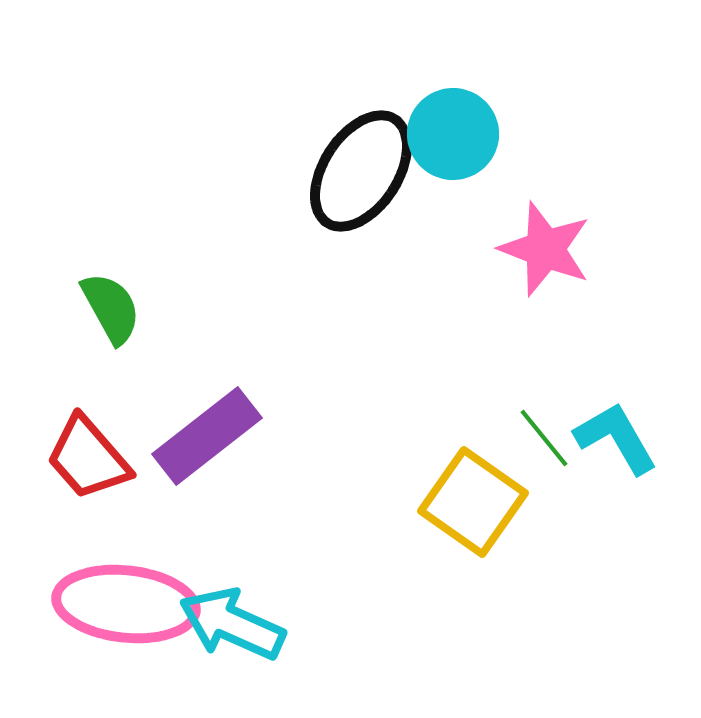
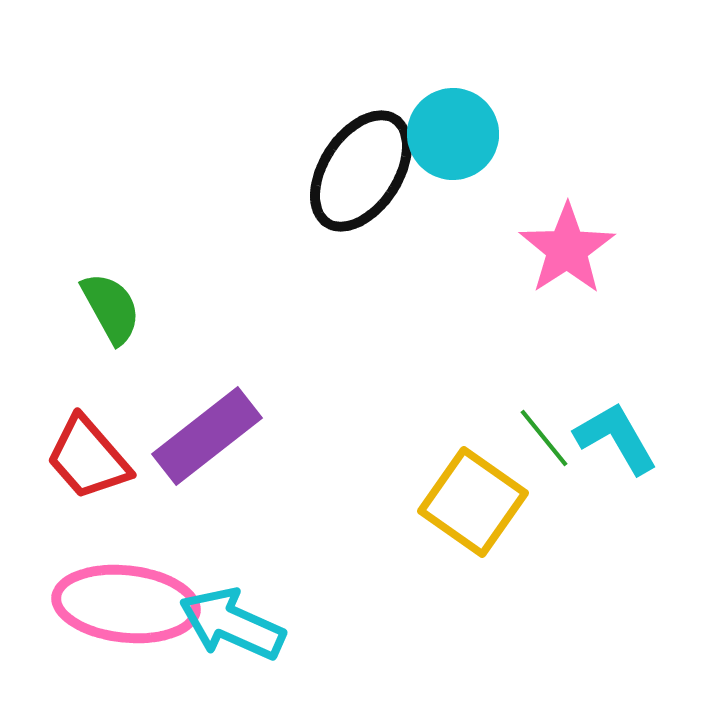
pink star: moved 22 px right; rotated 18 degrees clockwise
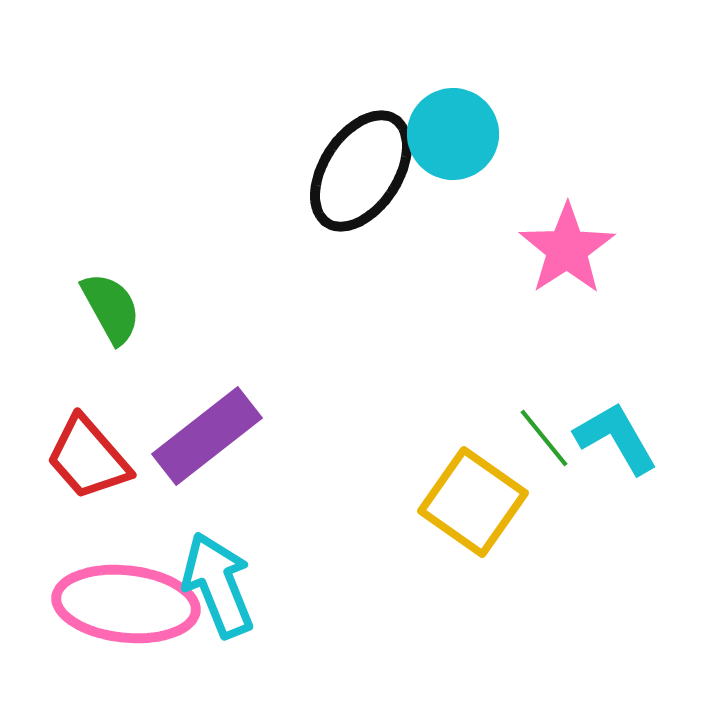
cyan arrow: moved 14 px left, 39 px up; rotated 44 degrees clockwise
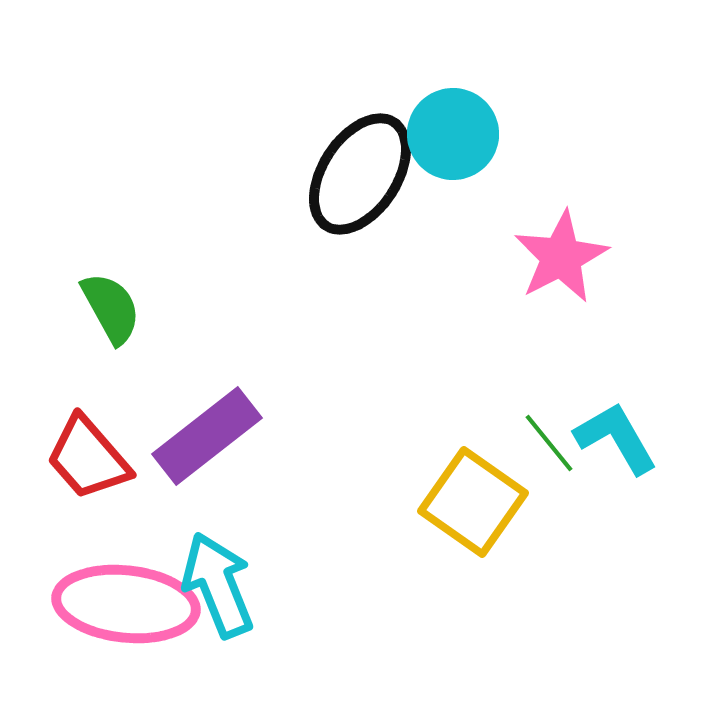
black ellipse: moved 1 px left, 3 px down
pink star: moved 6 px left, 8 px down; rotated 6 degrees clockwise
green line: moved 5 px right, 5 px down
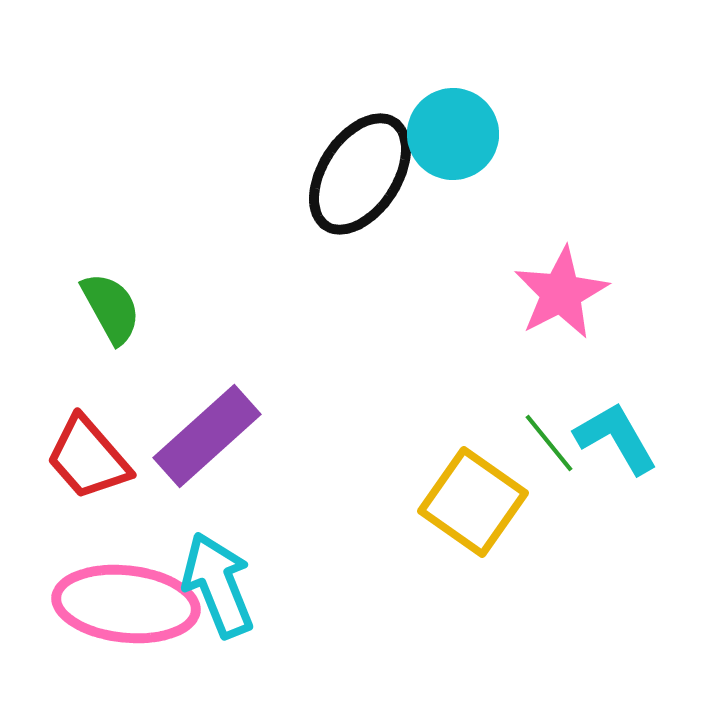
pink star: moved 36 px down
purple rectangle: rotated 4 degrees counterclockwise
